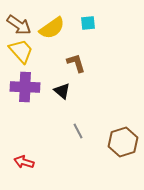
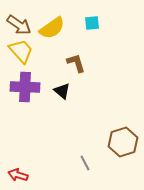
cyan square: moved 4 px right
gray line: moved 7 px right, 32 px down
red arrow: moved 6 px left, 13 px down
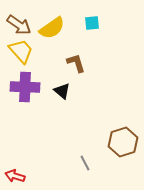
red arrow: moved 3 px left, 1 px down
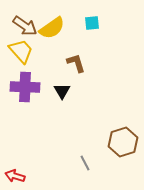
brown arrow: moved 6 px right, 1 px down
black triangle: rotated 18 degrees clockwise
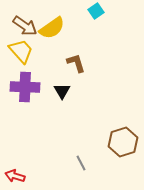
cyan square: moved 4 px right, 12 px up; rotated 28 degrees counterclockwise
gray line: moved 4 px left
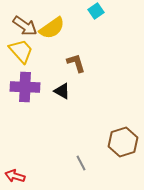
black triangle: rotated 30 degrees counterclockwise
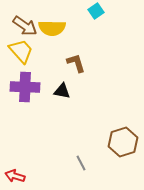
yellow semicircle: rotated 36 degrees clockwise
black triangle: rotated 18 degrees counterclockwise
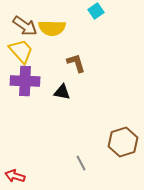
purple cross: moved 6 px up
black triangle: moved 1 px down
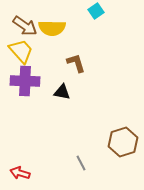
red arrow: moved 5 px right, 3 px up
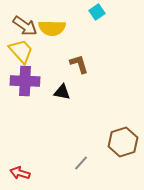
cyan square: moved 1 px right, 1 px down
brown L-shape: moved 3 px right, 1 px down
gray line: rotated 70 degrees clockwise
